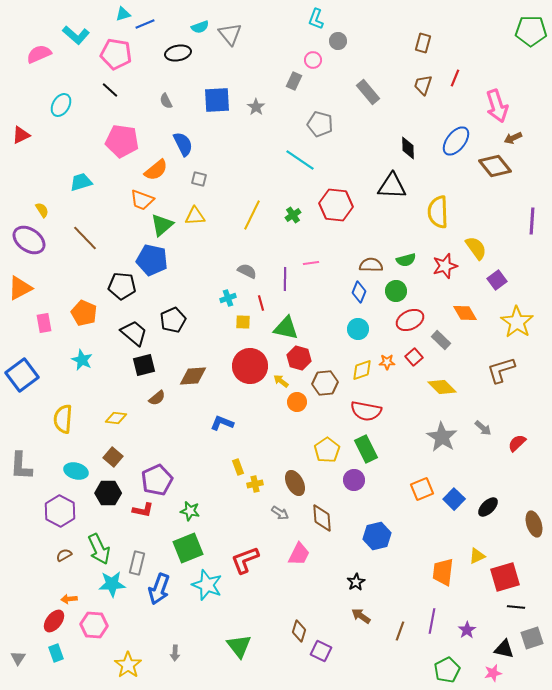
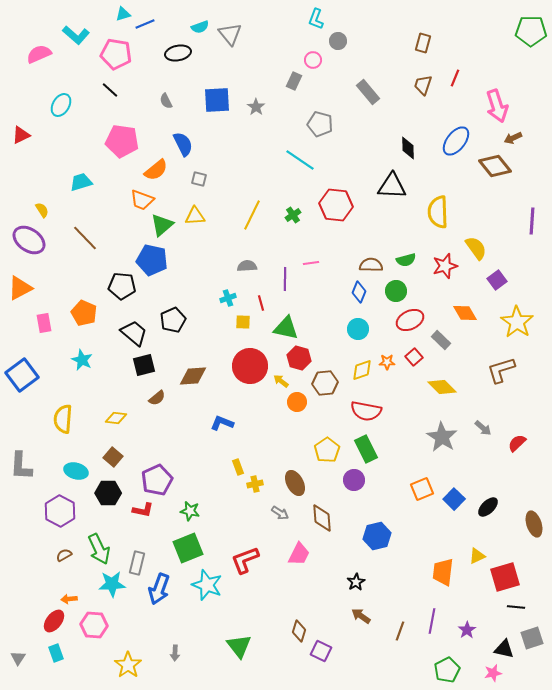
gray semicircle at (247, 271): moved 5 px up; rotated 30 degrees counterclockwise
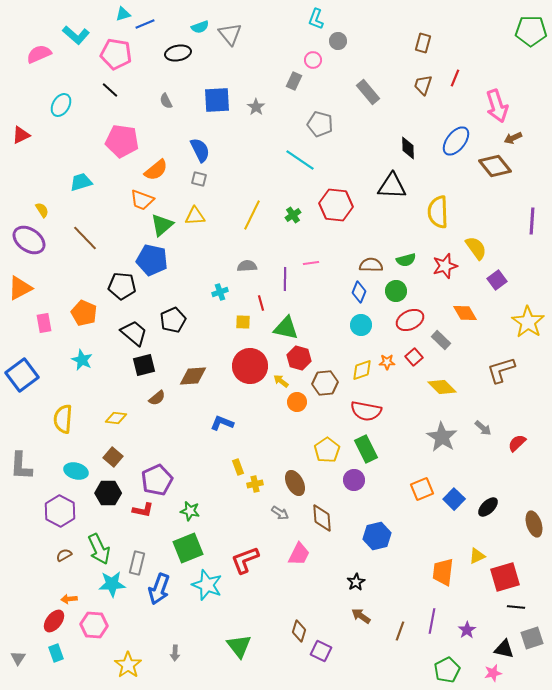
blue semicircle at (183, 144): moved 17 px right, 6 px down
cyan cross at (228, 298): moved 8 px left, 6 px up
yellow star at (517, 322): moved 11 px right
cyan circle at (358, 329): moved 3 px right, 4 px up
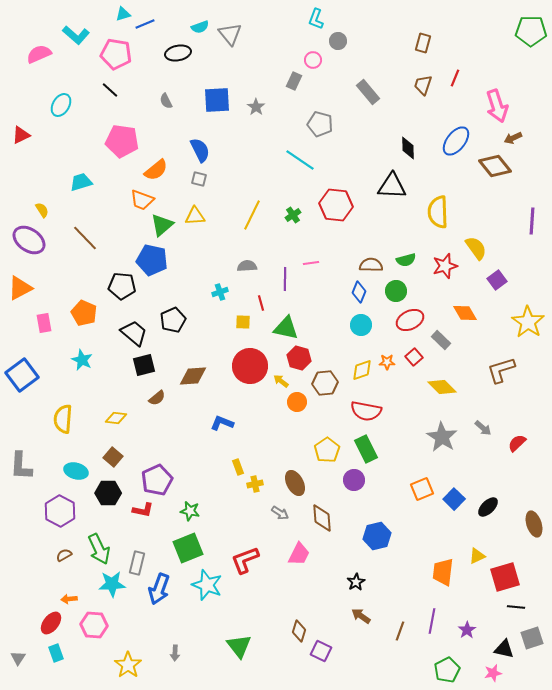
red ellipse at (54, 621): moved 3 px left, 2 px down
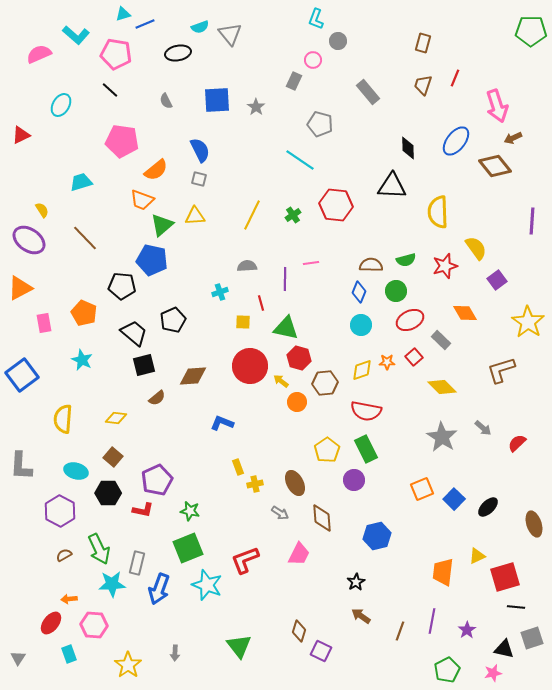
cyan rectangle at (56, 653): moved 13 px right, 1 px down
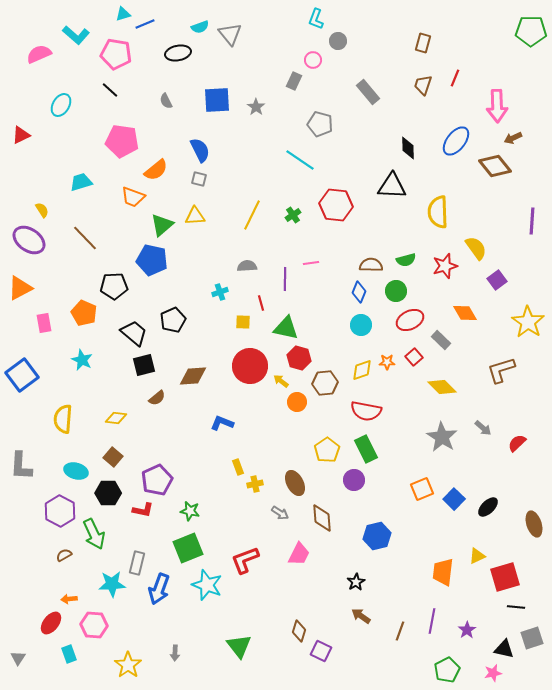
pink arrow at (497, 106): rotated 16 degrees clockwise
orange trapezoid at (142, 200): moved 9 px left, 3 px up
black pentagon at (122, 286): moved 8 px left; rotated 8 degrees counterclockwise
green arrow at (99, 549): moved 5 px left, 15 px up
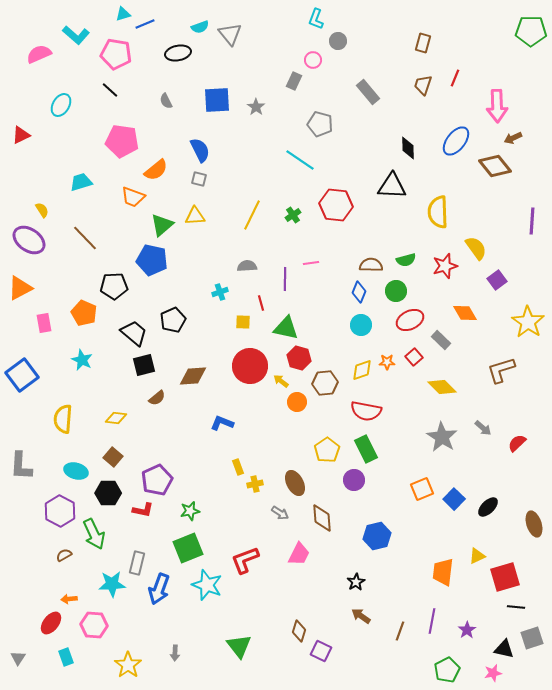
green star at (190, 511): rotated 24 degrees counterclockwise
cyan rectangle at (69, 654): moved 3 px left, 3 px down
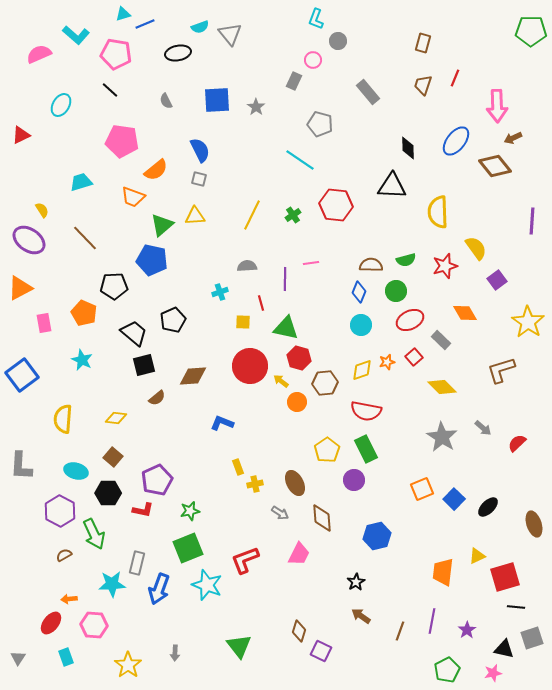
orange star at (387, 362): rotated 14 degrees counterclockwise
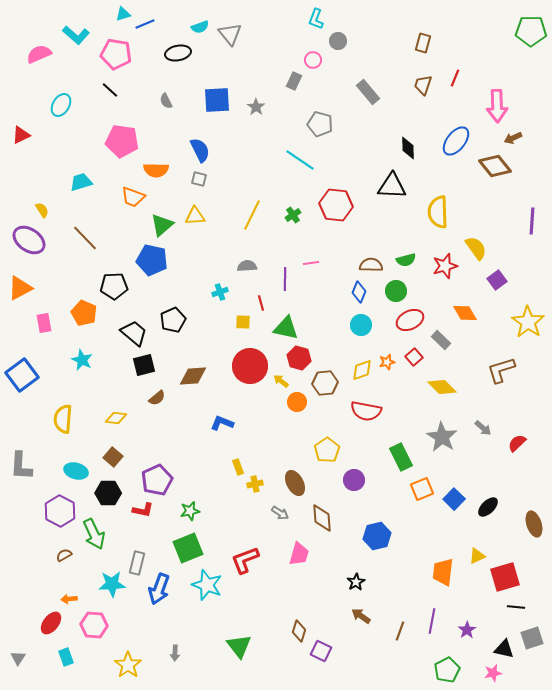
orange semicircle at (156, 170): rotated 40 degrees clockwise
green rectangle at (366, 449): moved 35 px right, 8 px down
pink trapezoid at (299, 554): rotated 10 degrees counterclockwise
